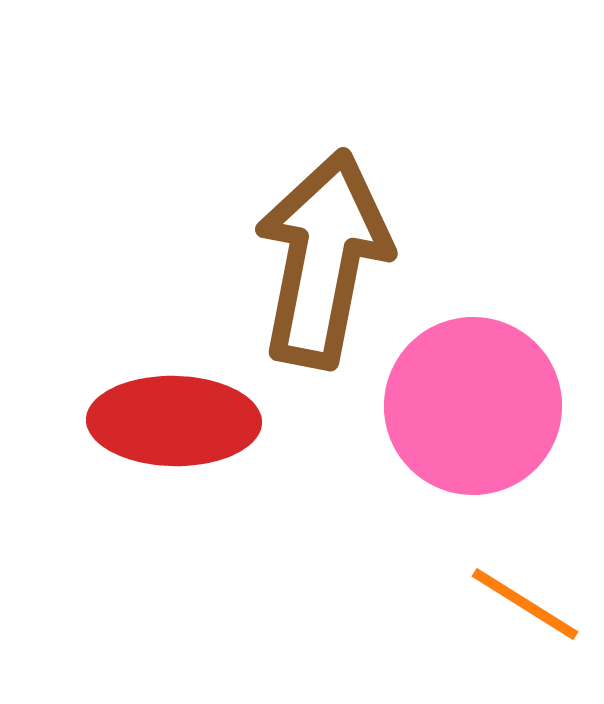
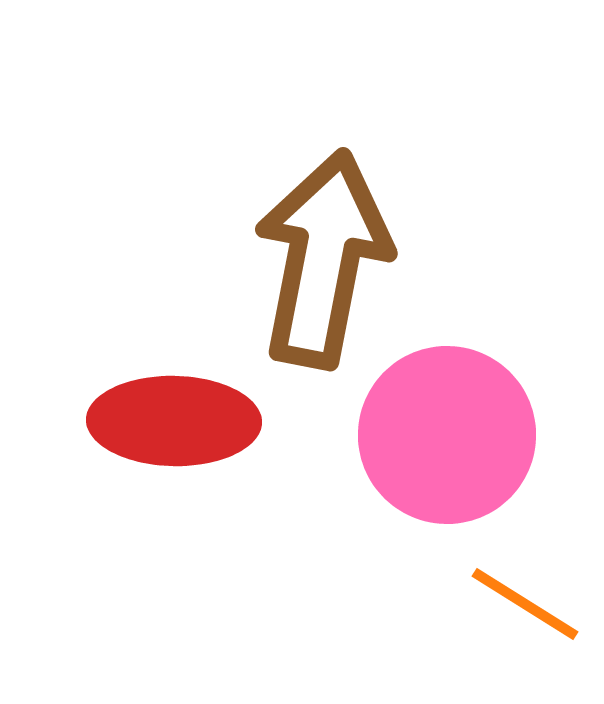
pink circle: moved 26 px left, 29 px down
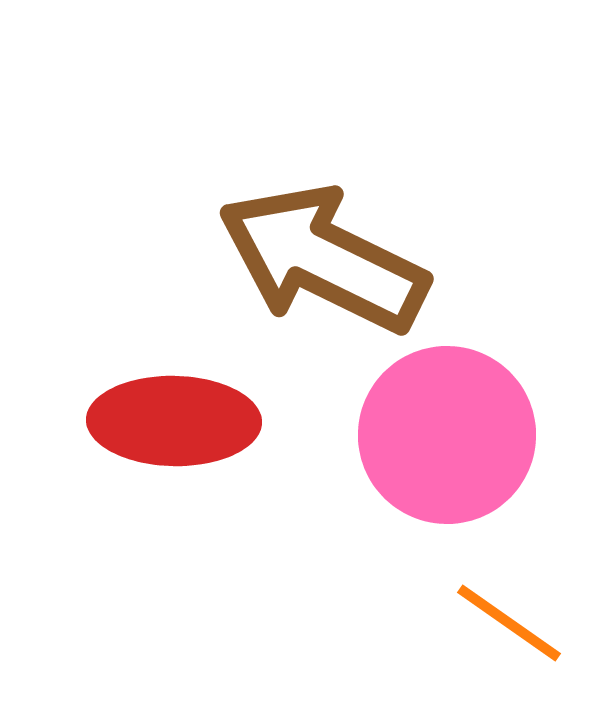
brown arrow: rotated 75 degrees counterclockwise
orange line: moved 16 px left, 19 px down; rotated 3 degrees clockwise
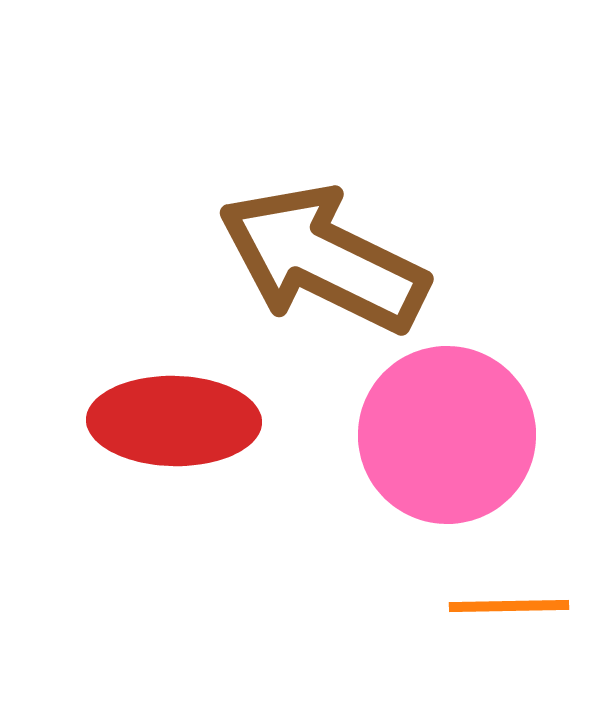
orange line: moved 17 px up; rotated 36 degrees counterclockwise
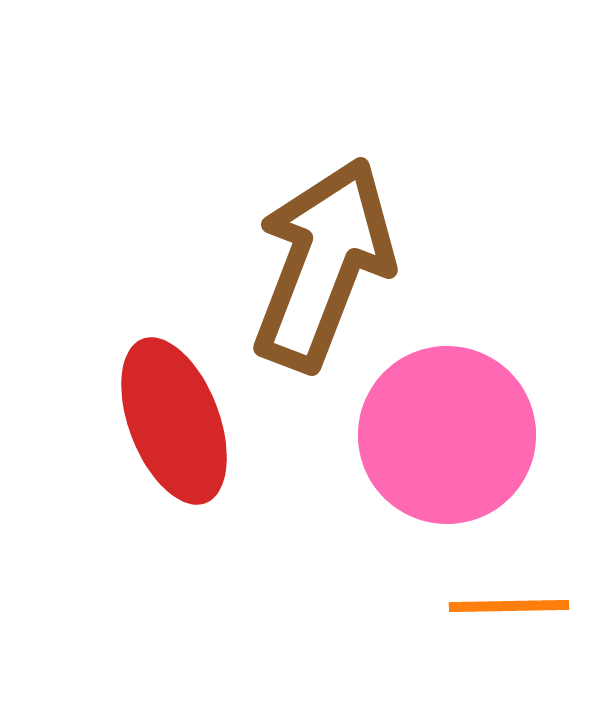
brown arrow: moved 5 px down; rotated 85 degrees clockwise
red ellipse: rotated 68 degrees clockwise
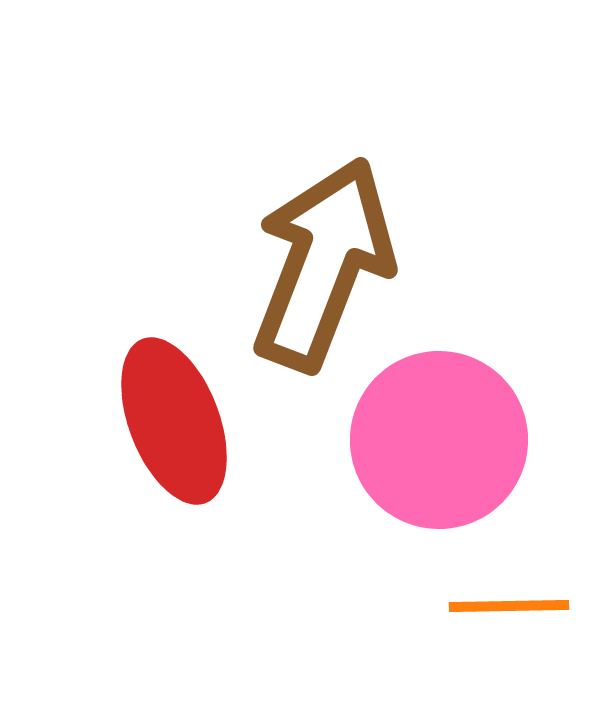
pink circle: moved 8 px left, 5 px down
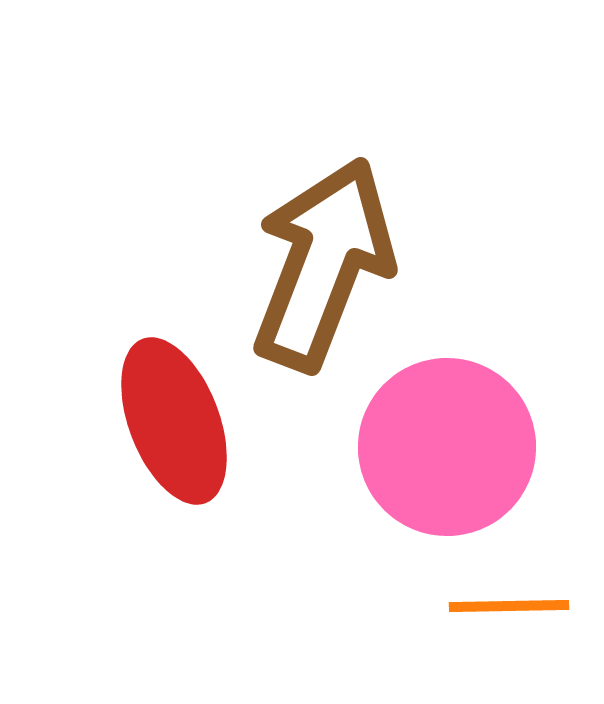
pink circle: moved 8 px right, 7 px down
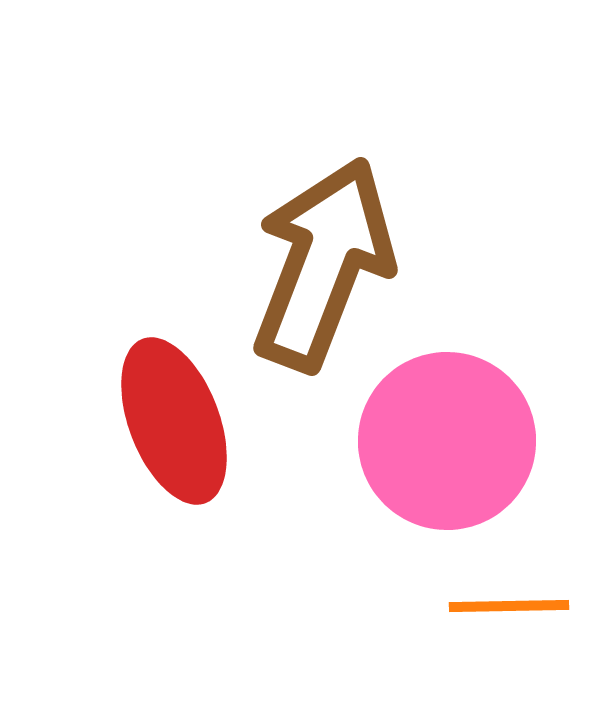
pink circle: moved 6 px up
